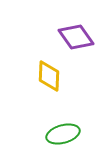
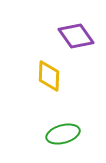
purple diamond: moved 1 px up
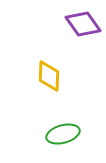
purple diamond: moved 7 px right, 12 px up
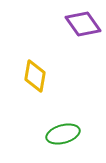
yellow diamond: moved 14 px left; rotated 8 degrees clockwise
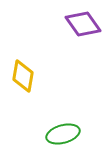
yellow diamond: moved 12 px left
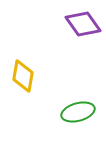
green ellipse: moved 15 px right, 22 px up
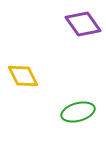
yellow diamond: rotated 36 degrees counterclockwise
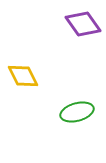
green ellipse: moved 1 px left
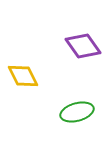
purple diamond: moved 22 px down
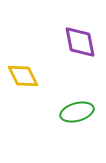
purple diamond: moved 3 px left, 4 px up; rotated 24 degrees clockwise
